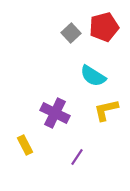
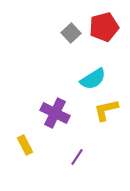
cyan semicircle: moved 3 px down; rotated 64 degrees counterclockwise
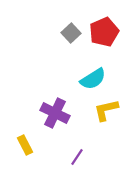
red pentagon: moved 5 px down; rotated 8 degrees counterclockwise
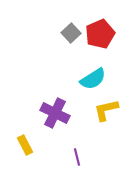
red pentagon: moved 4 px left, 2 px down
purple line: rotated 48 degrees counterclockwise
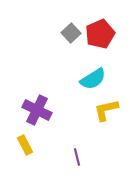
purple cross: moved 18 px left, 3 px up
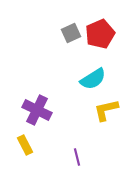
gray square: rotated 18 degrees clockwise
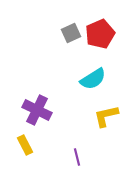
yellow L-shape: moved 6 px down
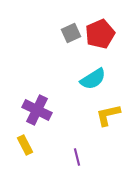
yellow L-shape: moved 2 px right, 1 px up
